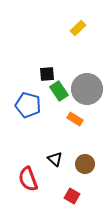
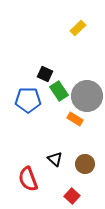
black square: moved 2 px left; rotated 28 degrees clockwise
gray circle: moved 7 px down
blue pentagon: moved 5 px up; rotated 15 degrees counterclockwise
red square: rotated 14 degrees clockwise
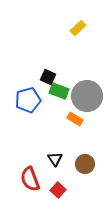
black square: moved 3 px right, 3 px down
green rectangle: rotated 36 degrees counterclockwise
blue pentagon: rotated 15 degrees counterclockwise
black triangle: rotated 14 degrees clockwise
red semicircle: moved 2 px right
red square: moved 14 px left, 6 px up
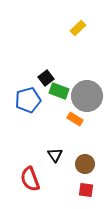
black square: moved 2 px left, 1 px down; rotated 28 degrees clockwise
black triangle: moved 4 px up
red square: moved 28 px right; rotated 35 degrees counterclockwise
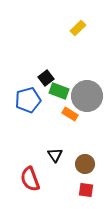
orange rectangle: moved 5 px left, 5 px up
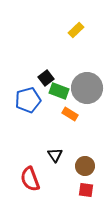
yellow rectangle: moved 2 px left, 2 px down
gray circle: moved 8 px up
brown circle: moved 2 px down
